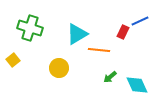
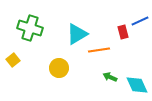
red rectangle: rotated 40 degrees counterclockwise
orange line: rotated 15 degrees counterclockwise
green arrow: rotated 64 degrees clockwise
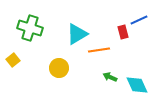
blue line: moved 1 px left, 1 px up
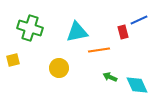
cyan triangle: moved 2 px up; rotated 20 degrees clockwise
yellow square: rotated 24 degrees clockwise
